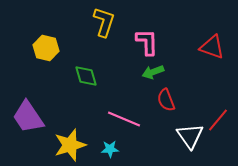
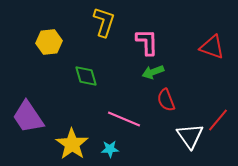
yellow hexagon: moved 3 px right, 6 px up; rotated 20 degrees counterclockwise
yellow star: moved 2 px right, 1 px up; rotated 20 degrees counterclockwise
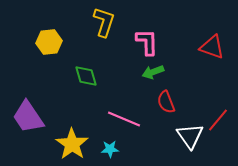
red semicircle: moved 2 px down
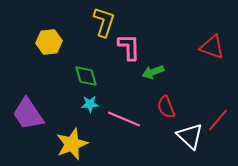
pink L-shape: moved 18 px left, 5 px down
red semicircle: moved 5 px down
purple trapezoid: moved 3 px up
white triangle: rotated 12 degrees counterclockwise
yellow star: rotated 16 degrees clockwise
cyan star: moved 20 px left, 45 px up
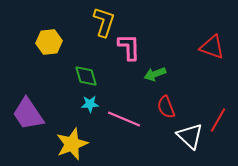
green arrow: moved 2 px right, 2 px down
red line: rotated 10 degrees counterclockwise
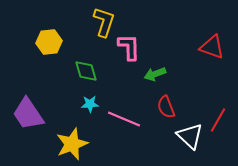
green diamond: moved 5 px up
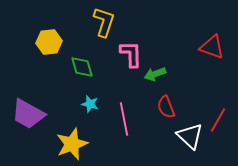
pink L-shape: moved 2 px right, 7 px down
green diamond: moved 4 px left, 4 px up
cyan star: rotated 18 degrees clockwise
purple trapezoid: rotated 27 degrees counterclockwise
pink line: rotated 56 degrees clockwise
